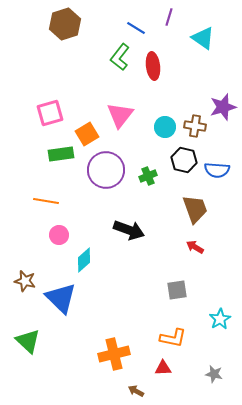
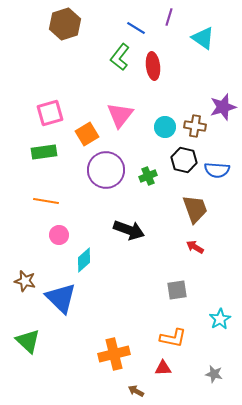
green rectangle: moved 17 px left, 2 px up
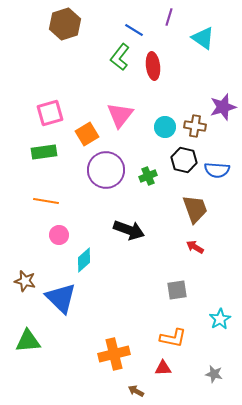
blue line: moved 2 px left, 2 px down
green triangle: rotated 48 degrees counterclockwise
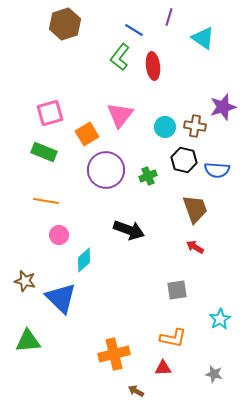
green rectangle: rotated 30 degrees clockwise
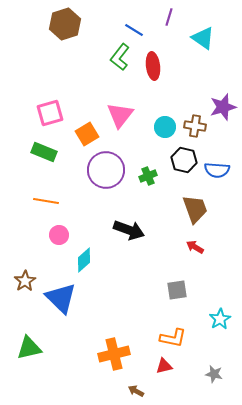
brown star: rotated 25 degrees clockwise
green triangle: moved 1 px right, 7 px down; rotated 8 degrees counterclockwise
red triangle: moved 1 px right, 2 px up; rotated 12 degrees counterclockwise
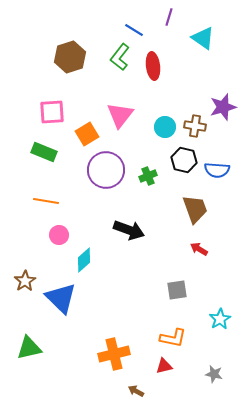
brown hexagon: moved 5 px right, 33 px down
pink square: moved 2 px right, 1 px up; rotated 12 degrees clockwise
red arrow: moved 4 px right, 2 px down
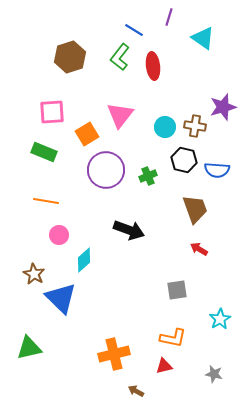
brown star: moved 9 px right, 7 px up; rotated 10 degrees counterclockwise
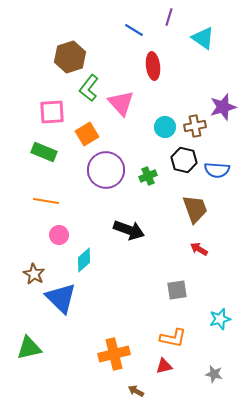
green L-shape: moved 31 px left, 31 px down
pink triangle: moved 1 px right, 12 px up; rotated 20 degrees counterclockwise
brown cross: rotated 20 degrees counterclockwise
cyan star: rotated 15 degrees clockwise
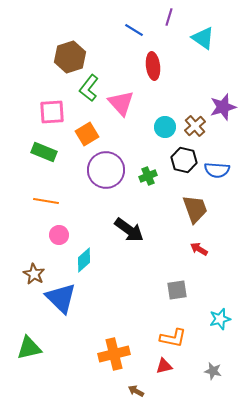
brown cross: rotated 30 degrees counterclockwise
black arrow: rotated 16 degrees clockwise
gray star: moved 1 px left, 3 px up
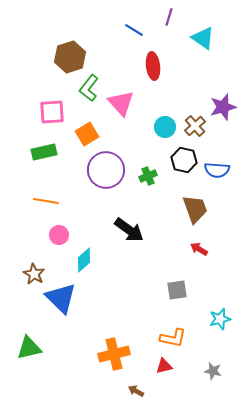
green rectangle: rotated 35 degrees counterclockwise
